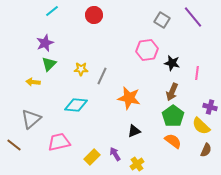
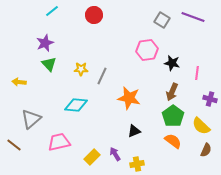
purple line: rotated 30 degrees counterclockwise
green triangle: rotated 28 degrees counterclockwise
yellow arrow: moved 14 px left
purple cross: moved 8 px up
yellow cross: rotated 24 degrees clockwise
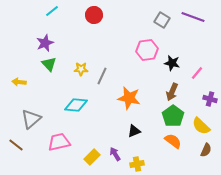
pink line: rotated 32 degrees clockwise
brown line: moved 2 px right
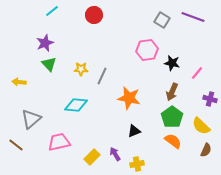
green pentagon: moved 1 px left, 1 px down
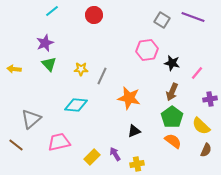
yellow arrow: moved 5 px left, 13 px up
purple cross: rotated 24 degrees counterclockwise
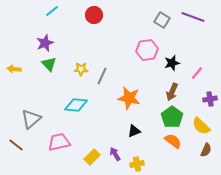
black star: rotated 28 degrees counterclockwise
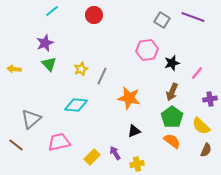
yellow star: rotated 24 degrees counterclockwise
orange semicircle: moved 1 px left
purple arrow: moved 1 px up
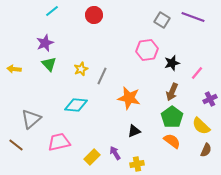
purple cross: rotated 16 degrees counterclockwise
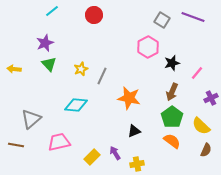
pink hexagon: moved 1 px right, 3 px up; rotated 20 degrees counterclockwise
purple cross: moved 1 px right, 1 px up
brown line: rotated 28 degrees counterclockwise
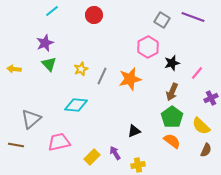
orange star: moved 1 px right, 19 px up; rotated 25 degrees counterclockwise
yellow cross: moved 1 px right, 1 px down
